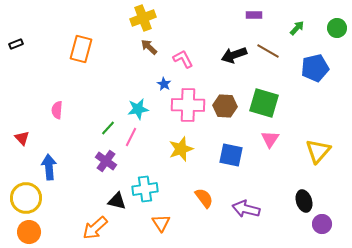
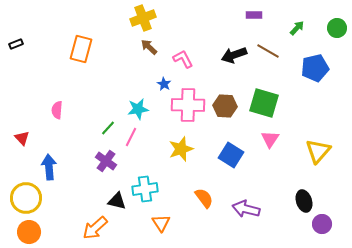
blue square: rotated 20 degrees clockwise
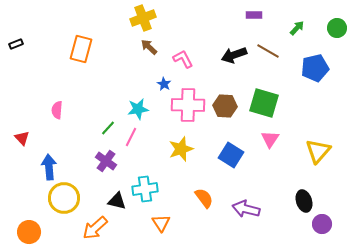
yellow circle: moved 38 px right
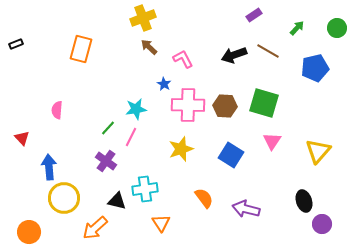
purple rectangle: rotated 35 degrees counterclockwise
cyan star: moved 2 px left
pink triangle: moved 2 px right, 2 px down
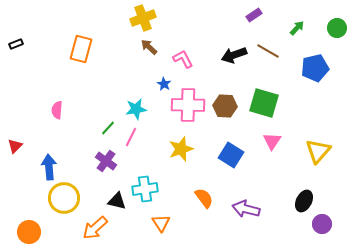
red triangle: moved 7 px left, 8 px down; rotated 28 degrees clockwise
black ellipse: rotated 45 degrees clockwise
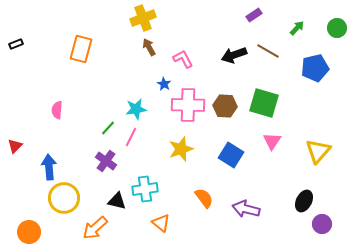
brown arrow: rotated 18 degrees clockwise
orange triangle: rotated 18 degrees counterclockwise
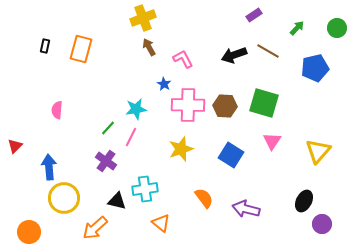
black rectangle: moved 29 px right, 2 px down; rotated 56 degrees counterclockwise
